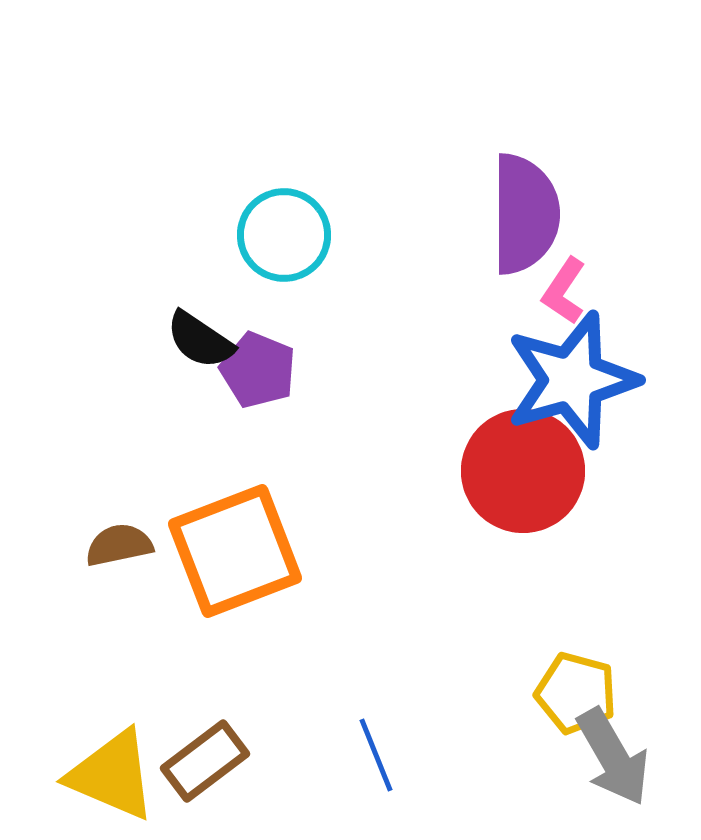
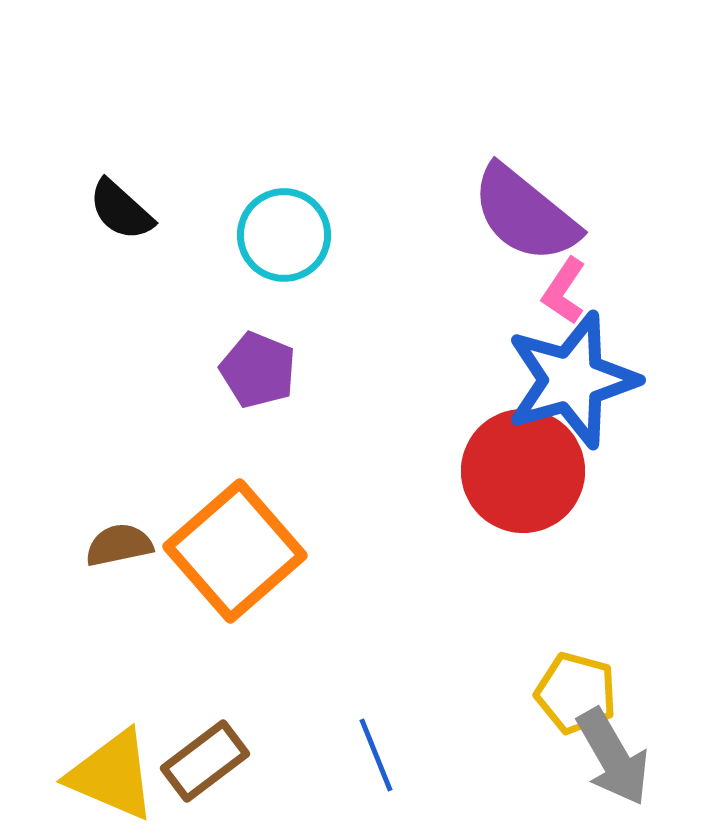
purple semicircle: rotated 129 degrees clockwise
black semicircle: moved 79 px left, 130 px up; rotated 8 degrees clockwise
orange square: rotated 20 degrees counterclockwise
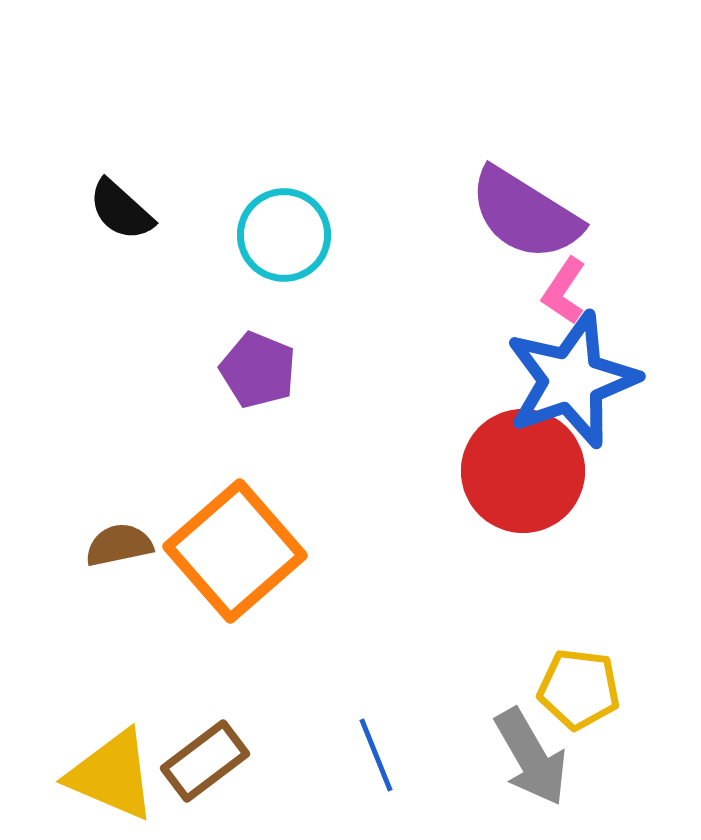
purple semicircle: rotated 7 degrees counterclockwise
blue star: rotated 3 degrees counterclockwise
yellow pentagon: moved 3 px right, 4 px up; rotated 8 degrees counterclockwise
gray arrow: moved 82 px left
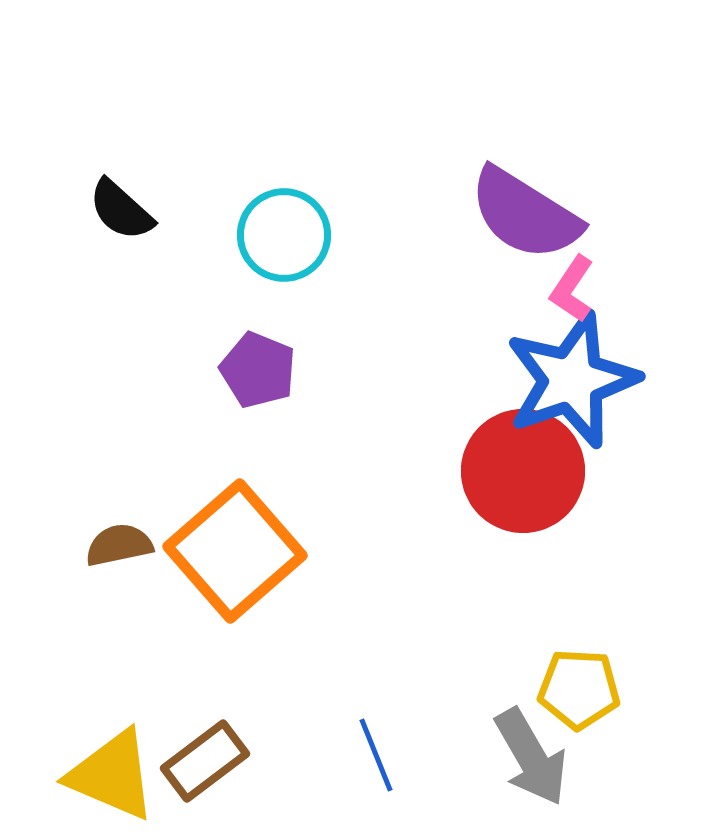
pink L-shape: moved 8 px right, 2 px up
yellow pentagon: rotated 4 degrees counterclockwise
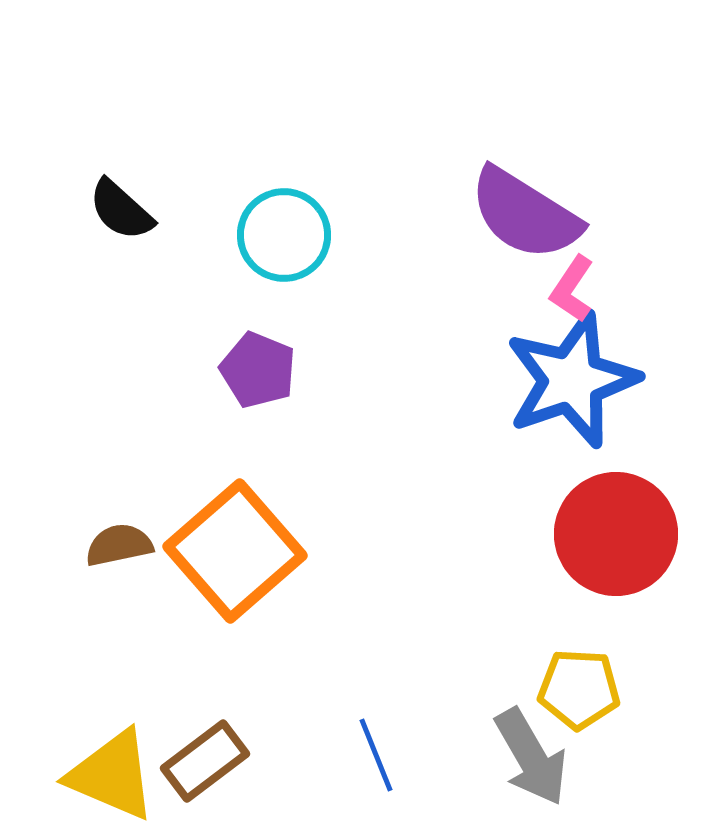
red circle: moved 93 px right, 63 px down
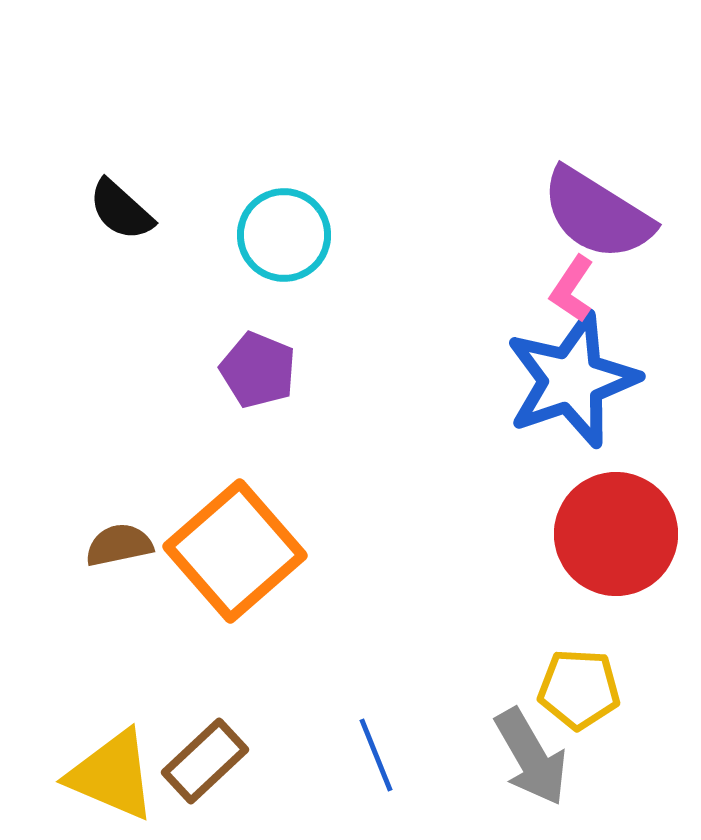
purple semicircle: moved 72 px right
brown rectangle: rotated 6 degrees counterclockwise
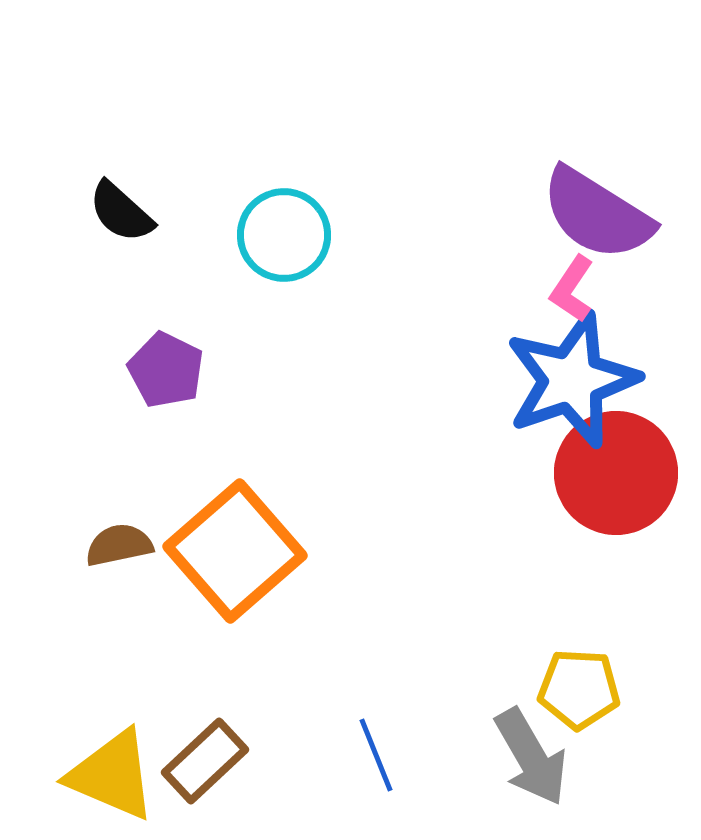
black semicircle: moved 2 px down
purple pentagon: moved 92 px left; rotated 4 degrees clockwise
red circle: moved 61 px up
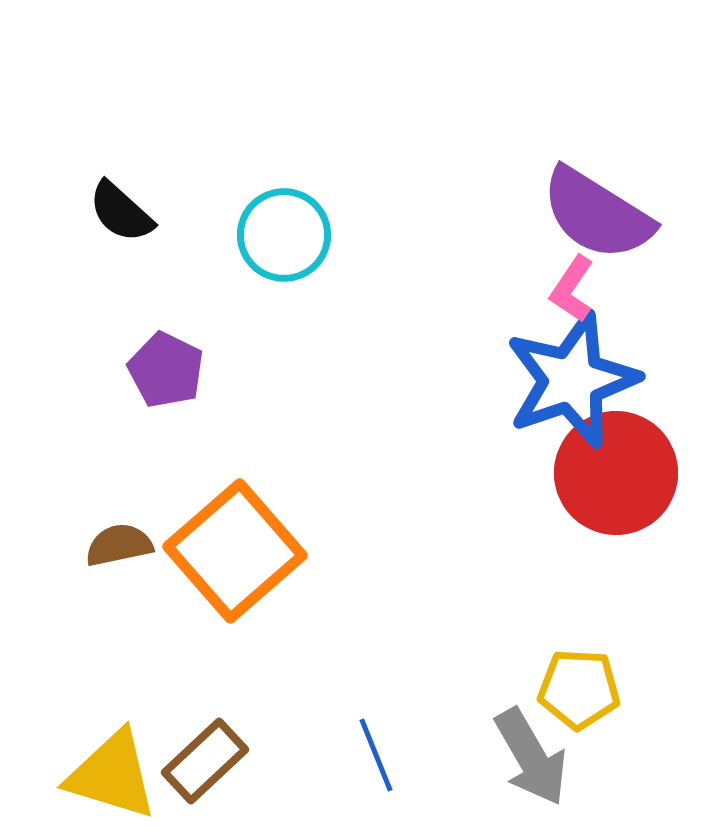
yellow triangle: rotated 6 degrees counterclockwise
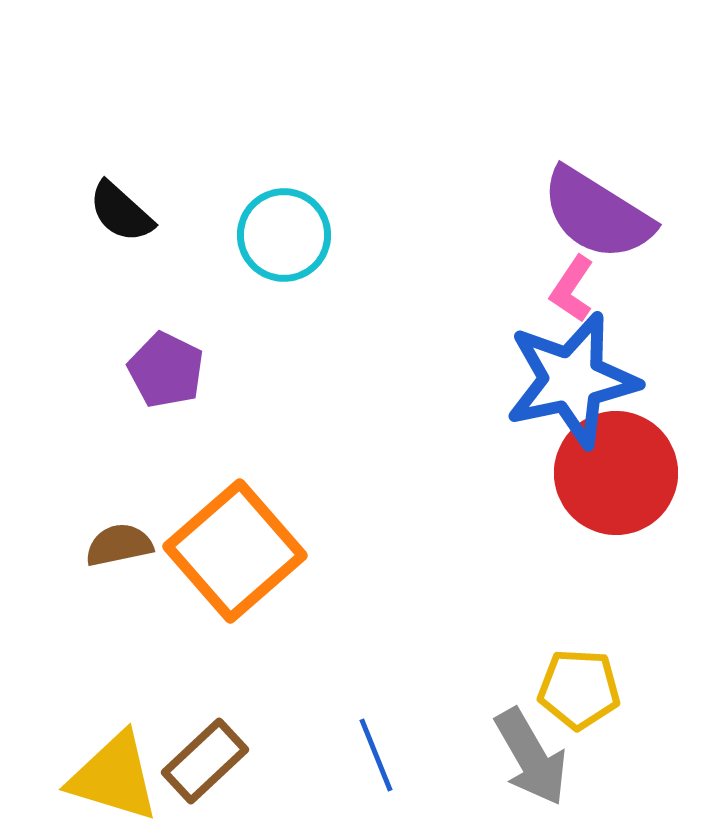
blue star: rotated 7 degrees clockwise
yellow triangle: moved 2 px right, 2 px down
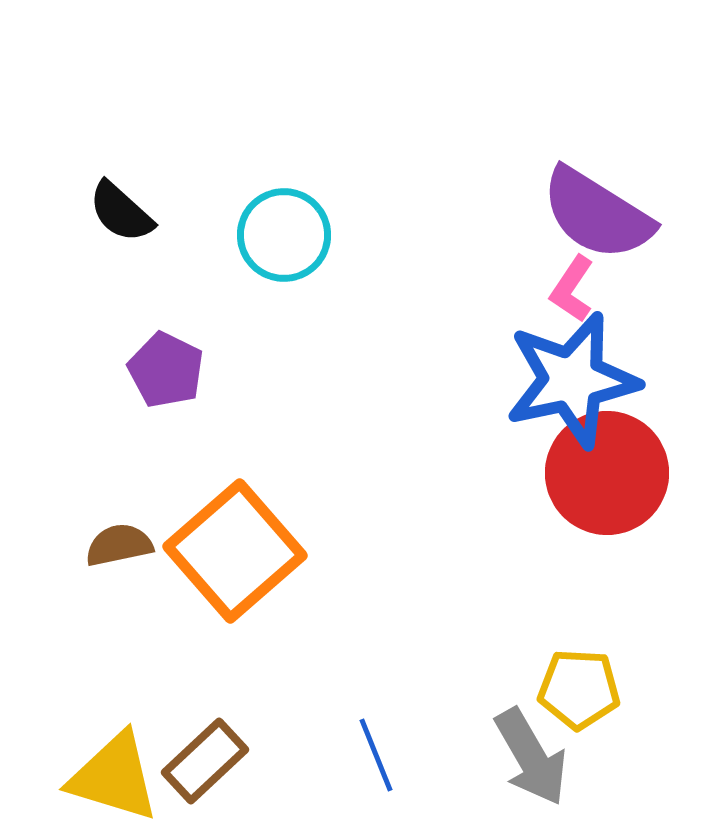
red circle: moved 9 px left
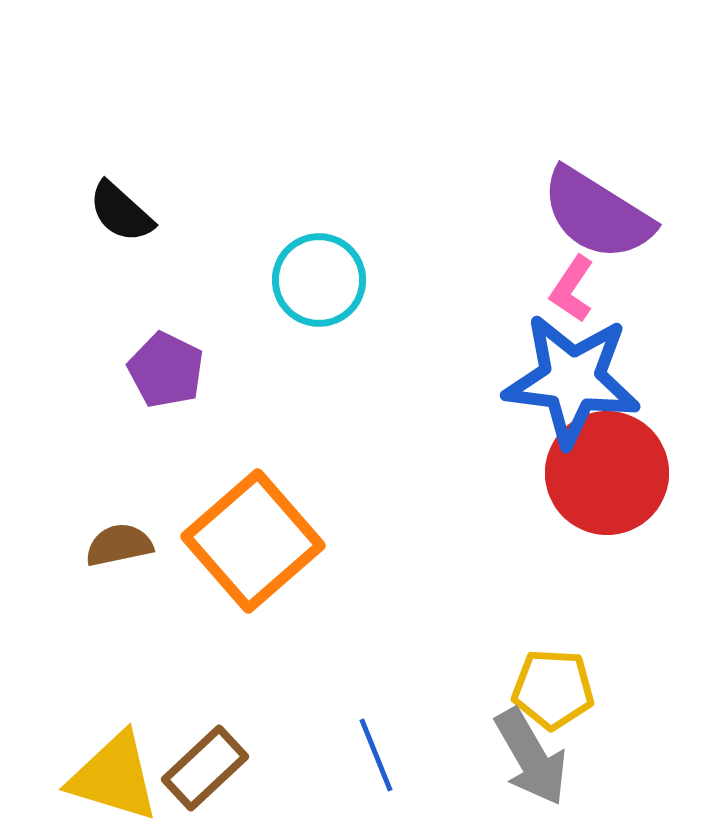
cyan circle: moved 35 px right, 45 px down
blue star: rotated 19 degrees clockwise
orange square: moved 18 px right, 10 px up
yellow pentagon: moved 26 px left
brown rectangle: moved 7 px down
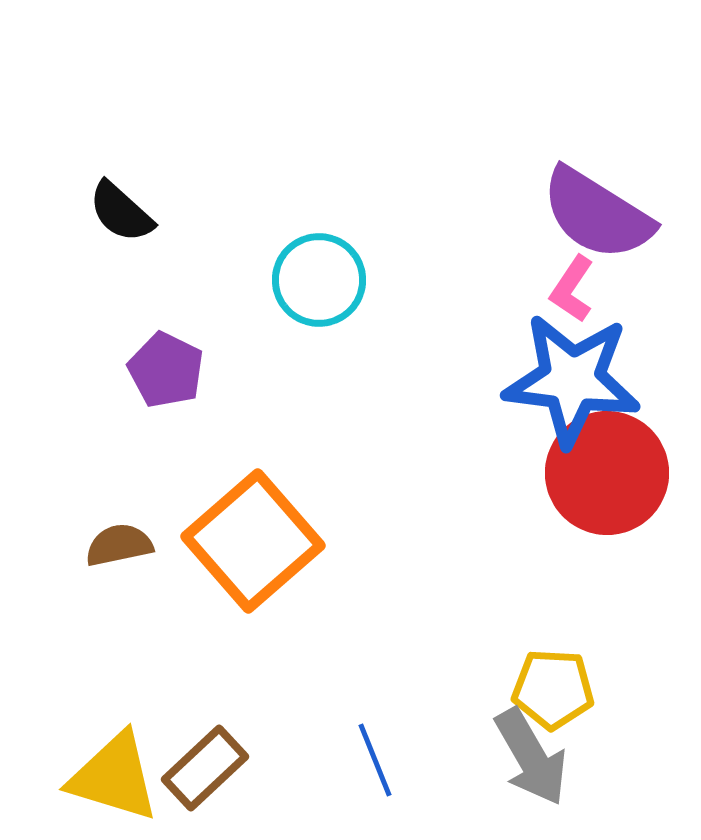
blue line: moved 1 px left, 5 px down
